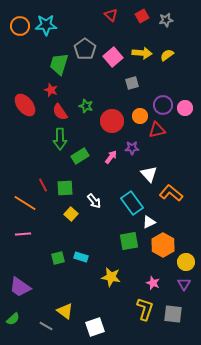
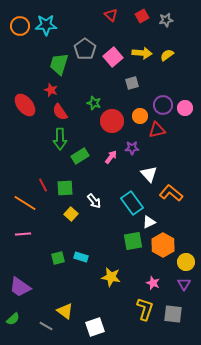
green star at (86, 106): moved 8 px right, 3 px up
green square at (129, 241): moved 4 px right
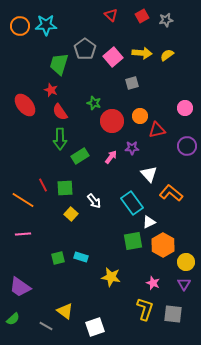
purple circle at (163, 105): moved 24 px right, 41 px down
orange line at (25, 203): moved 2 px left, 3 px up
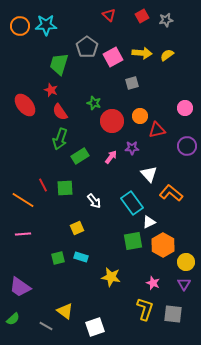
red triangle at (111, 15): moved 2 px left
gray pentagon at (85, 49): moved 2 px right, 2 px up
pink square at (113, 57): rotated 12 degrees clockwise
green arrow at (60, 139): rotated 20 degrees clockwise
yellow square at (71, 214): moved 6 px right, 14 px down; rotated 24 degrees clockwise
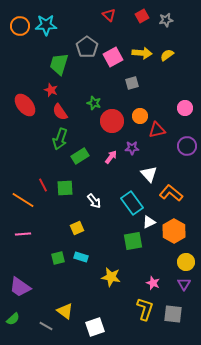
orange hexagon at (163, 245): moved 11 px right, 14 px up
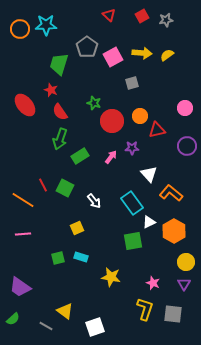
orange circle at (20, 26): moved 3 px down
green square at (65, 188): rotated 30 degrees clockwise
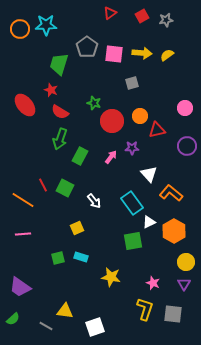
red triangle at (109, 15): moved 1 px right, 2 px up; rotated 40 degrees clockwise
pink square at (113, 57): moved 1 px right, 3 px up; rotated 36 degrees clockwise
red semicircle at (60, 112): rotated 24 degrees counterclockwise
green rectangle at (80, 156): rotated 30 degrees counterclockwise
yellow triangle at (65, 311): rotated 30 degrees counterclockwise
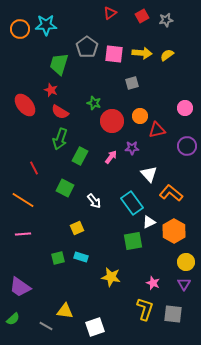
red line at (43, 185): moved 9 px left, 17 px up
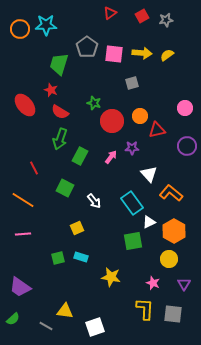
yellow circle at (186, 262): moved 17 px left, 3 px up
yellow L-shape at (145, 309): rotated 15 degrees counterclockwise
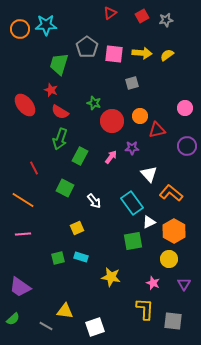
gray square at (173, 314): moved 7 px down
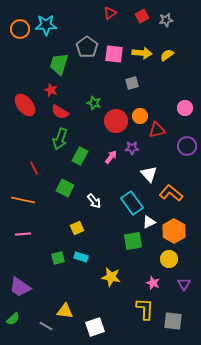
red circle at (112, 121): moved 4 px right
orange line at (23, 200): rotated 20 degrees counterclockwise
